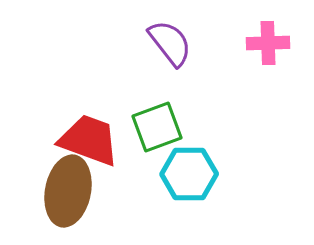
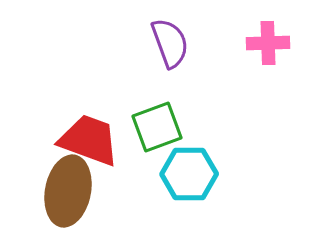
purple semicircle: rotated 18 degrees clockwise
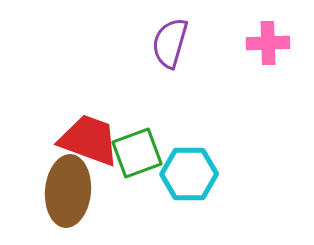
purple semicircle: rotated 144 degrees counterclockwise
green square: moved 20 px left, 26 px down
brown ellipse: rotated 6 degrees counterclockwise
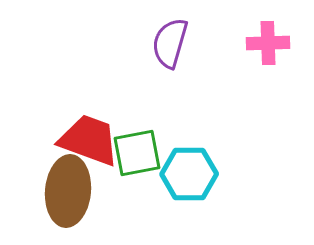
green square: rotated 9 degrees clockwise
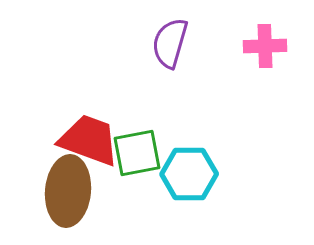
pink cross: moved 3 px left, 3 px down
